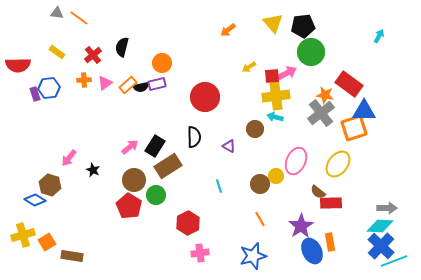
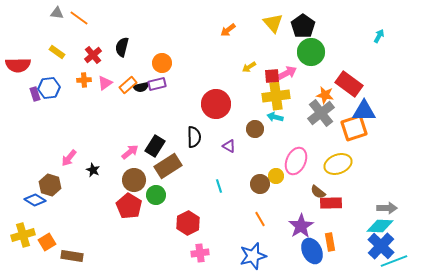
black pentagon at (303, 26): rotated 30 degrees counterclockwise
red circle at (205, 97): moved 11 px right, 7 px down
pink arrow at (130, 147): moved 5 px down
yellow ellipse at (338, 164): rotated 32 degrees clockwise
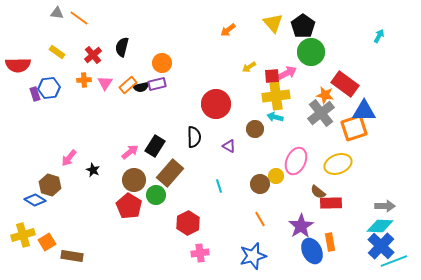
pink triangle at (105, 83): rotated 21 degrees counterclockwise
red rectangle at (349, 84): moved 4 px left
brown rectangle at (168, 166): moved 2 px right, 7 px down; rotated 16 degrees counterclockwise
gray arrow at (387, 208): moved 2 px left, 2 px up
